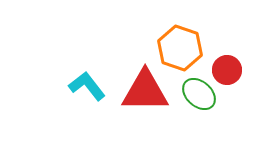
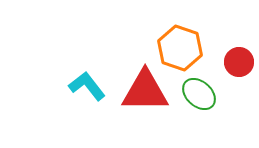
red circle: moved 12 px right, 8 px up
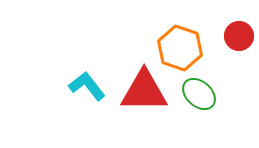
red circle: moved 26 px up
red triangle: moved 1 px left
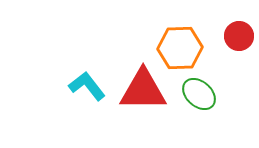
orange hexagon: rotated 21 degrees counterclockwise
red triangle: moved 1 px left, 1 px up
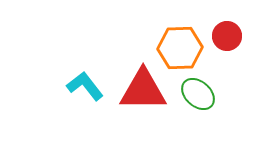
red circle: moved 12 px left
cyan L-shape: moved 2 px left
green ellipse: moved 1 px left
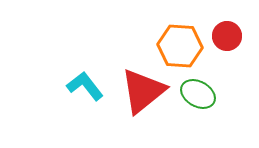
orange hexagon: moved 2 px up; rotated 6 degrees clockwise
red triangle: moved 1 px down; rotated 39 degrees counterclockwise
green ellipse: rotated 12 degrees counterclockwise
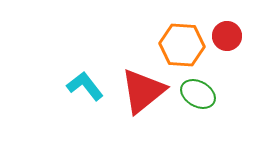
orange hexagon: moved 2 px right, 1 px up
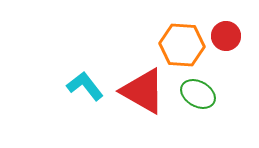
red circle: moved 1 px left
red triangle: rotated 51 degrees counterclockwise
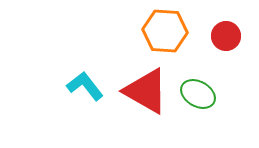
orange hexagon: moved 17 px left, 14 px up
red triangle: moved 3 px right
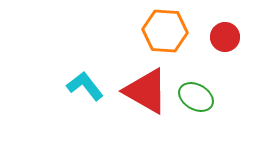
red circle: moved 1 px left, 1 px down
green ellipse: moved 2 px left, 3 px down
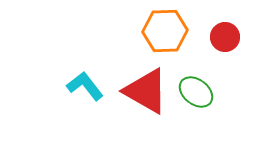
orange hexagon: rotated 6 degrees counterclockwise
green ellipse: moved 5 px up; rotated 8 degrees clockwise
